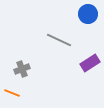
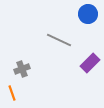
purple rectangle: rotated 12 degrees counterclockwise
orange line: rotated 49 degrees clockwise
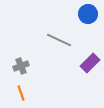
gray cross: moved 1 px left, 3 px up
orange line: moved 9 px right
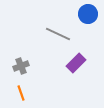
gray line: moved 1 px left, 6 px up
purple rectangle: moved 14 px left
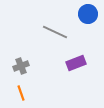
gray line: moved 3 px left, 2 px up
purple rectangle: rotated 24 degrees clockwise
